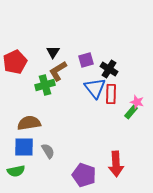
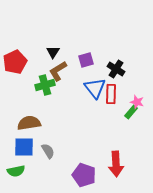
black cross: moved 7 px right
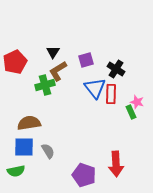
green rectangle: rotated 64 degrees counterclockwise
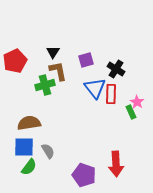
red pentagon: moved 1 px up
brown L-shape: rotated 110 degrees clockwise
pink star: rotated 16 degrees clockwise
green semicircle: moved 13 px right, 4 px up; rotated 42 degrees counterclockwise
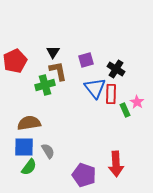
green rectangle: moved 6 px left, 2 px up
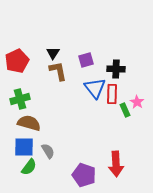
black triangle: moved 1 px down
red pentagon: moved 2 px right
black cross: rotated 30 degrees counterclockwise
green cross: moved 25 px left, 14 px down
red rectangle: moved 1 px right
brown semicircle: rotated 25 degrees clockwise
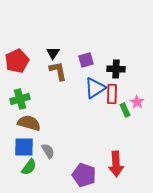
blue triangle: rotated 35 degrees clockwise
